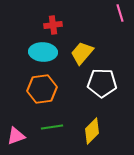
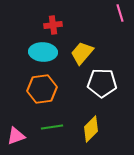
yellow diamond: moved 1 px left, 2 px up
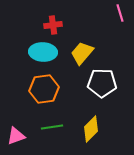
orange hexagon: moved 2 px right
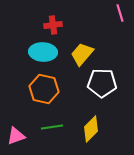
yellow trapezoid: moved 1 px down
orange hexagon: rotated 20 degrees clockwise
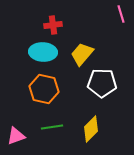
pink line: moved 1 px right, 1 px down
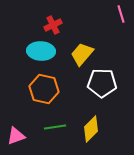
red cross: rotated 18 degrees counterclockwise
cyan ellipse: moved 2 px left, 1 px up
green line: moved 3 px right
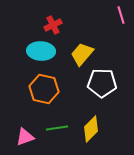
pink line: moved 1 px down
green line: moved 2 px right, 1 px down
pink triangle: moved 9 px right, 1 px down
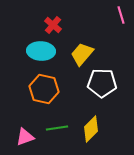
red cross: rotated 24 degrees counterclockwise
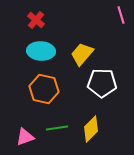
red cross: moved 17 px left, 5 px up
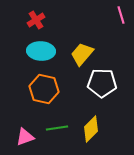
red cross: rotated 18 degrees clockwise
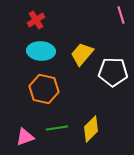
white pentagon: moved 11 px right, 11 px up
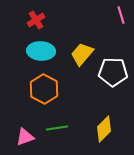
orange hexagon: rotated 16 degrees clockwise
yellow diamond: moved 13 px right
